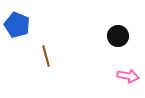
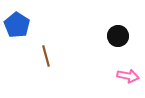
blue pentagon: rotated 10 degrees clockwise
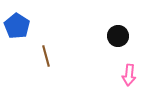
blue pentagon: moved 1 px down
pink arrow: moved 1 px right, 1 px up; rotated 85 degrees clockwise
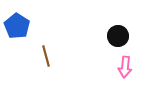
pink arrow: moved 4 px left, 8 px up
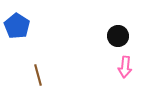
brown line: moved 8 px left, 19 px down
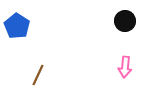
black circle: moved 7 px right, 15 px up
brown line: rotated 40 degrees clockwise
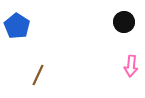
black circle: moved 1 px left, 1 px down
pink arrow: moved 6 px right, 1 px up
